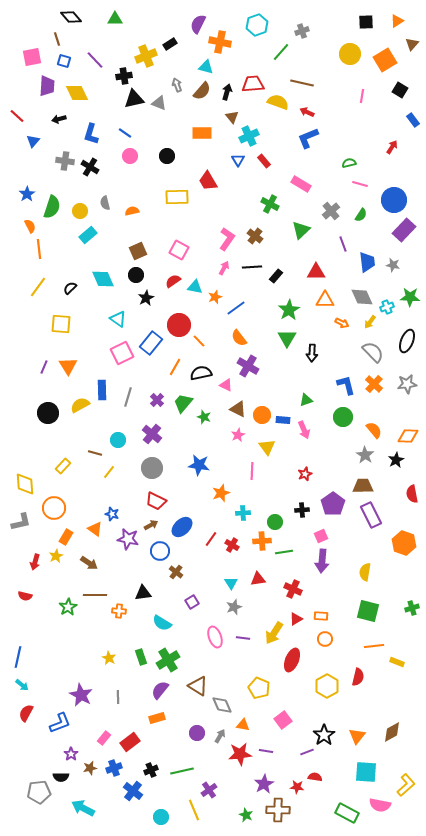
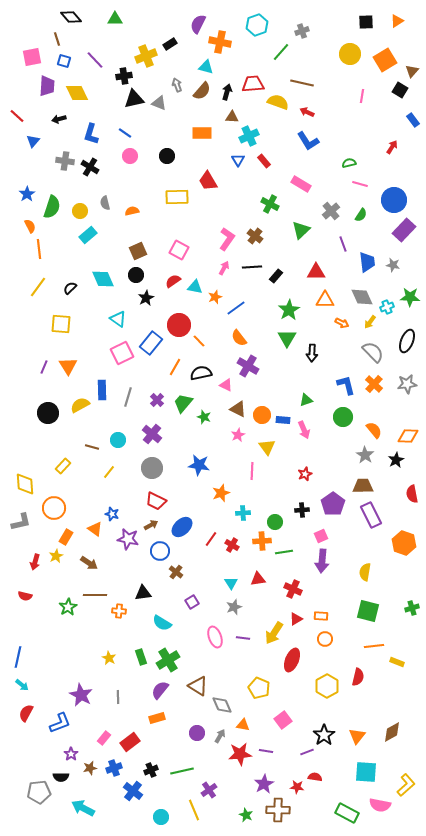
brown triangle at (412, 44): moved 27 px down
brown triangle at (232, 117): rotated 48 degrees counterclockwise
blue L-shape at (308, 138): moved 3 px down; rotated 100 degrees counterclockwise
brown line at (95, 453): moved 3 px left, 6 px up
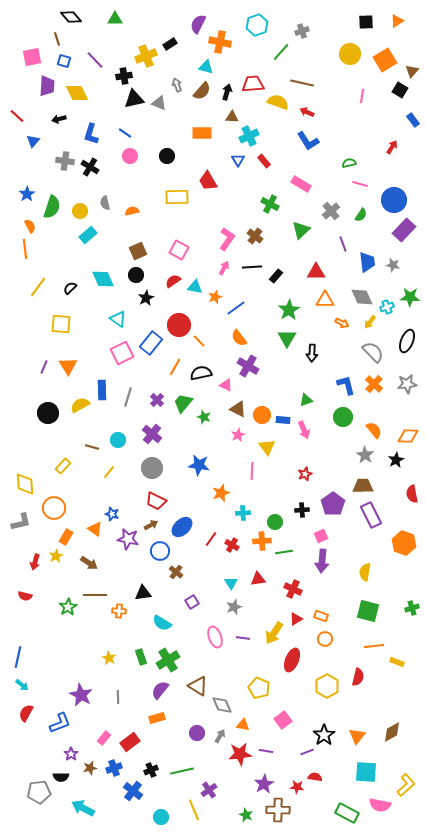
orange line at (39, 249): moved 14 px left
orange rectangle at (321, 616): rotated 16 degrees clockwise
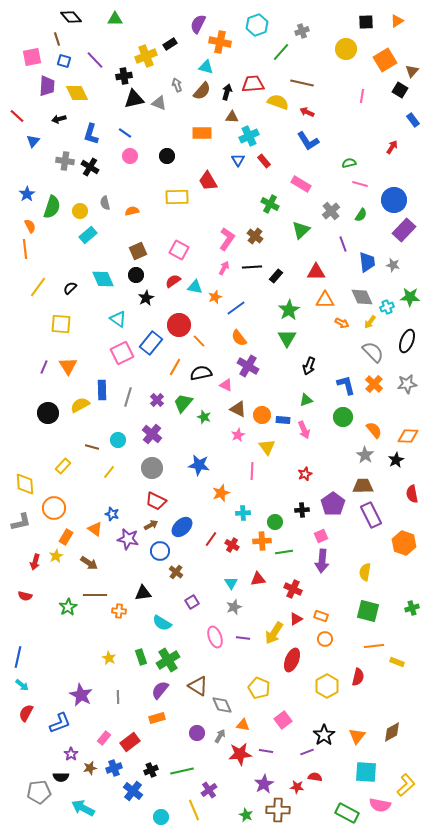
yellow circle at (350, 54): moved 4 px left, 5 px up
black arrow at (312, 353): moved 3 px left, 13 px down; rotated 18 degrees clockwise
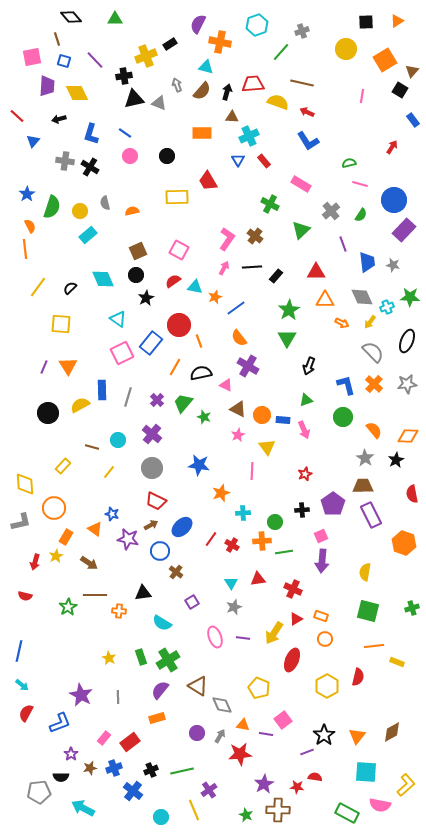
orange line at (199, 341): rotated 24 degrees clockwise
gray star at (365, 455): moved 3 px down
blue line at (18, 657): moved 1 px right, 6 px up
purple line at (266, 751): moved 17 px up
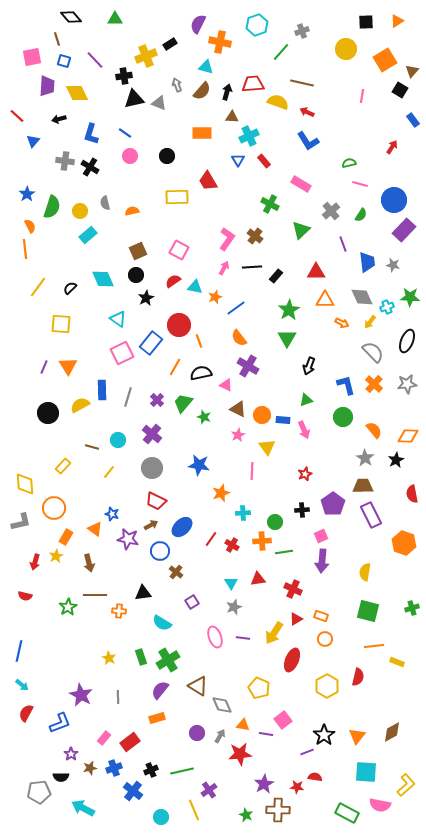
brown arrow at (89, 563): rotated 42 degrees clockwise
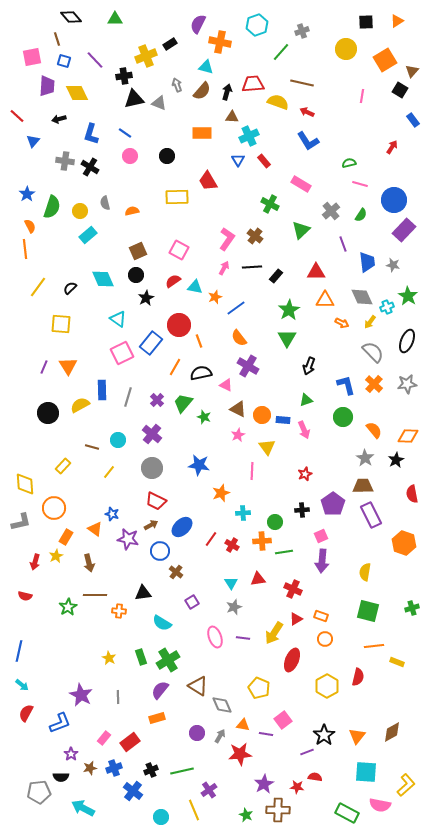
green star at (410, 297): moved 2 px left, 1 px up; rotated 30 degrees clockwise
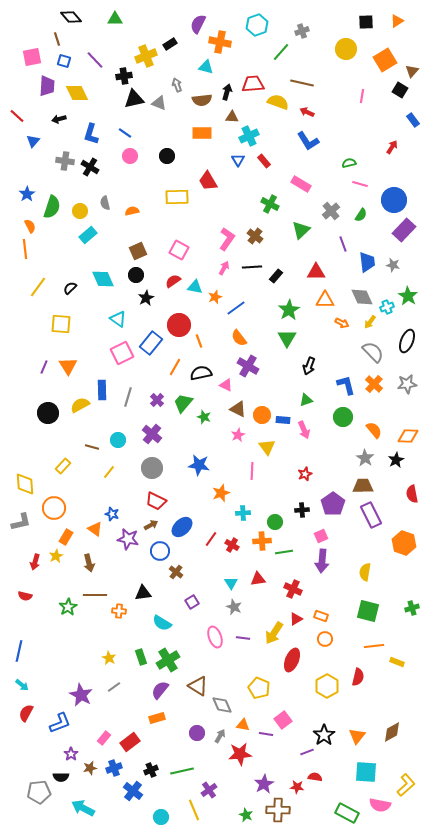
brown semicircle at (202, 91): moved 9 px down; rotated 42 degrees clockwise
gray star at (234, 607): rotated 28 degrees counterclockwise
gray line at (118, 697): moved 4 px left, 10 px up; rotated 56 degrees clockwise
